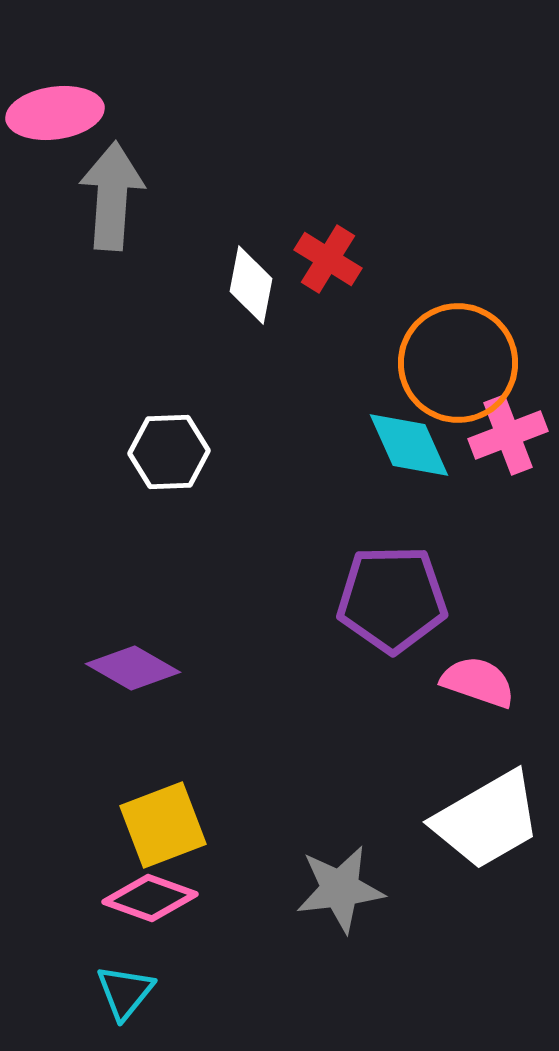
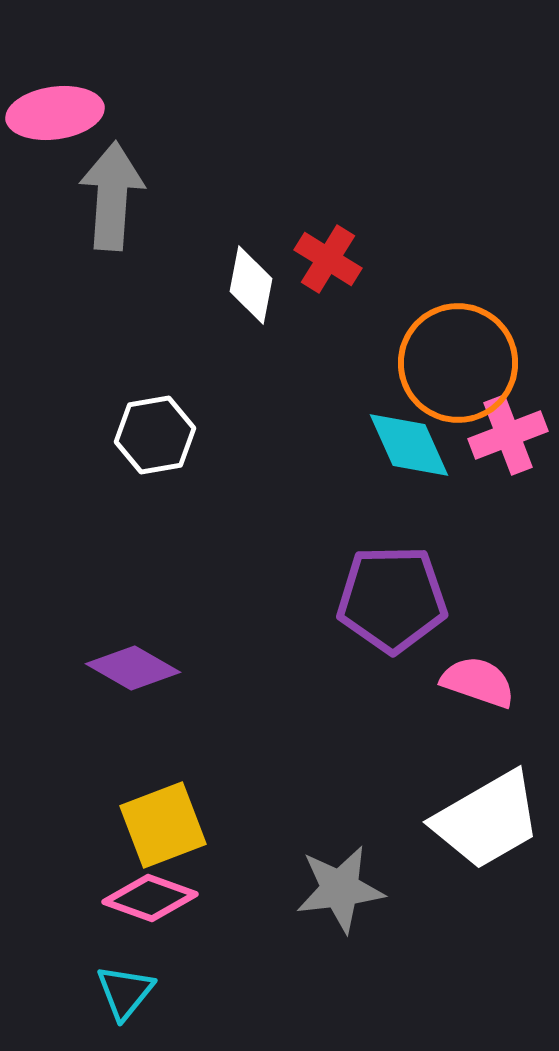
white hexagon: moved 14 px left, 17 px up; rotated 8 degrees counterclockwise
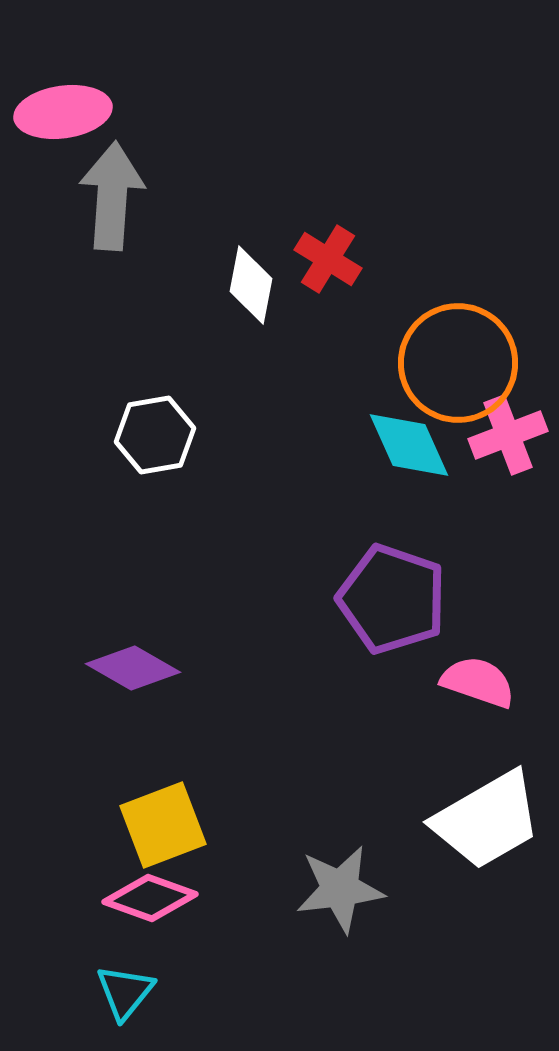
pink ellipse: moved 8 px right, 1 px up
purple pentagon: rotated 20 degrees clockwise
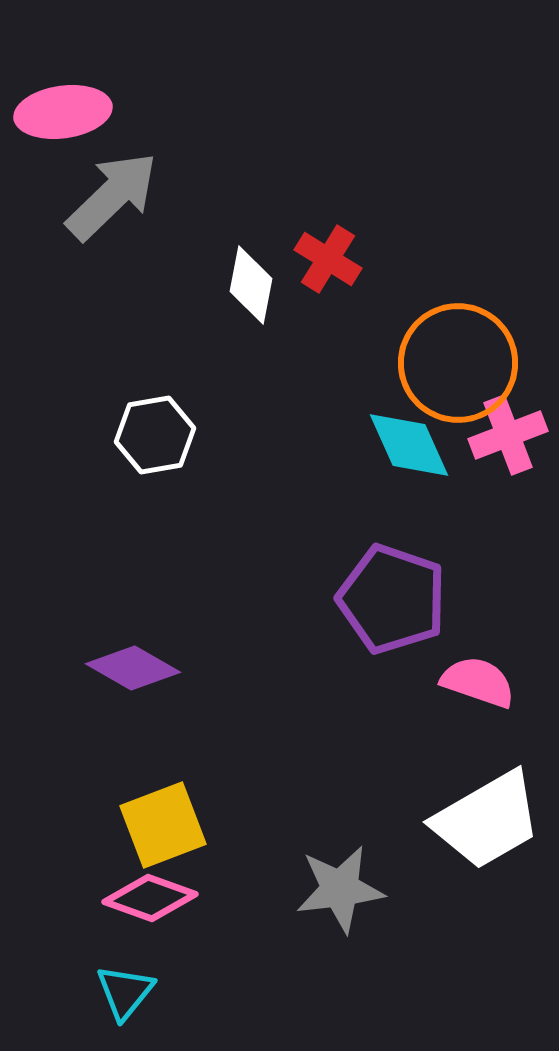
gray arrow: rotated 42 degrees clockwise
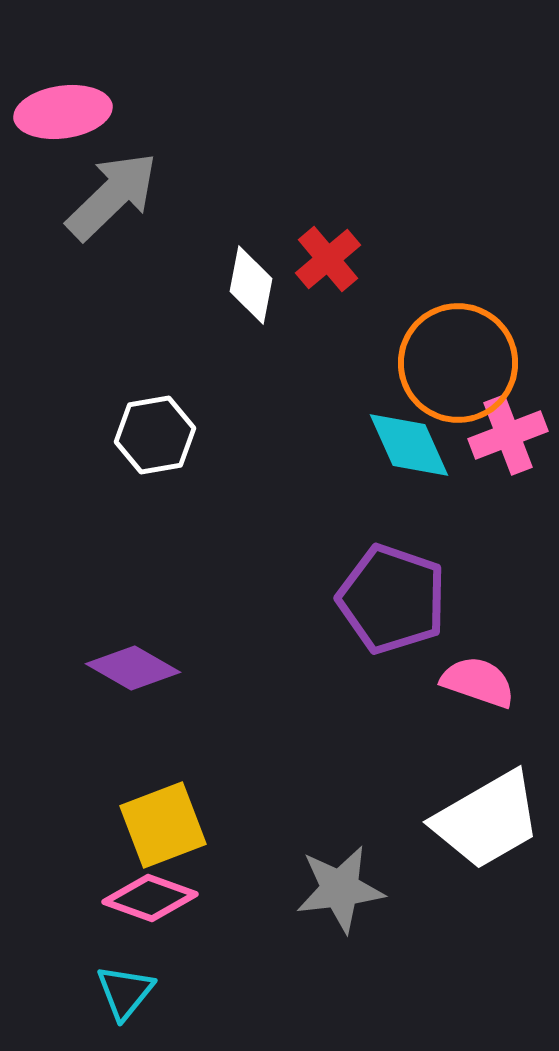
red cross: rotated 18 degrees clockwise
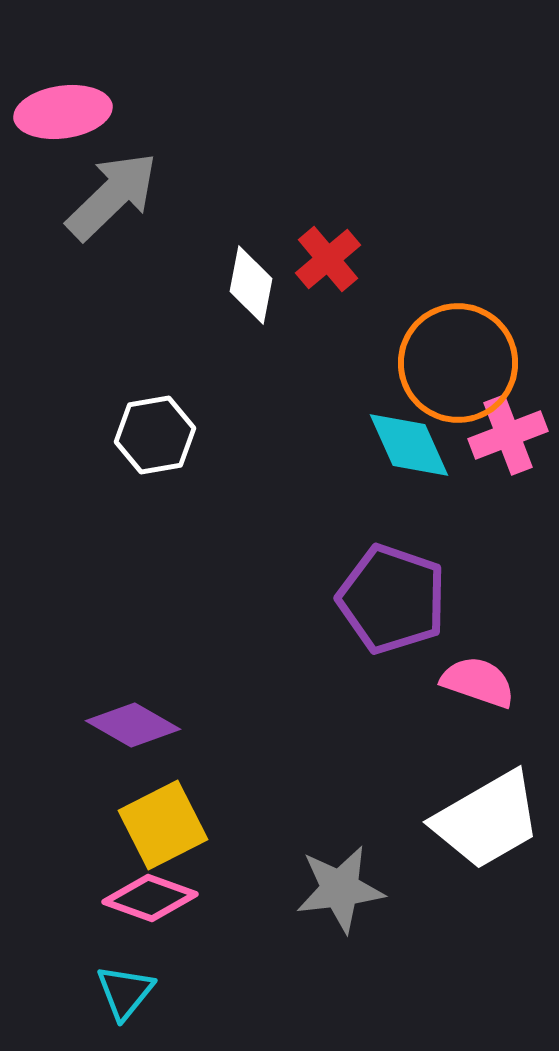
purple diamond: moved 57 px down
yellow square: rotated 6 degrees counterclockwise
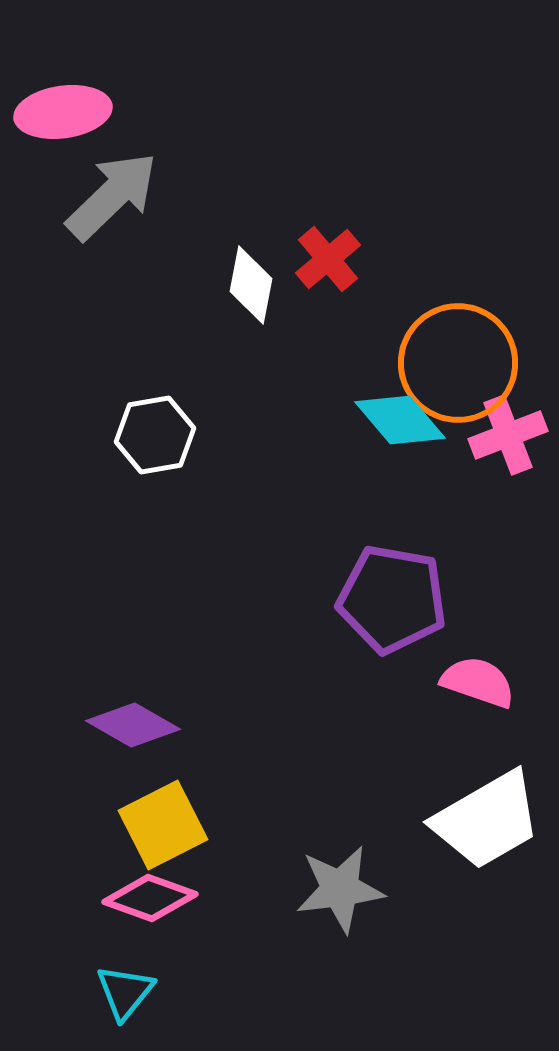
cyan diamond: moved 9 px left, 25 px up; rotated 16 degrees counterclockwise
purple pentagon: rotated 9 degrees counterclockwise
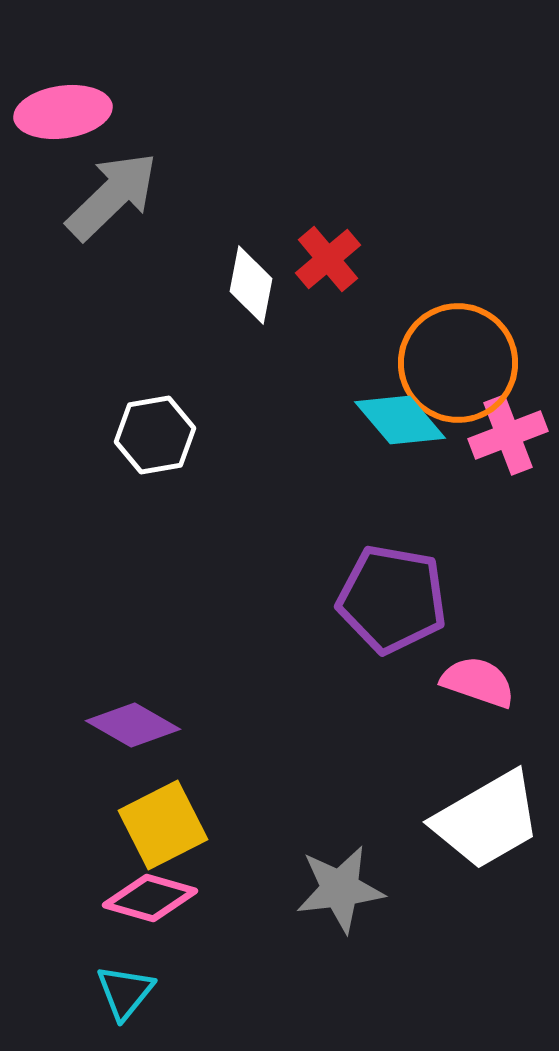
pink diamond: rotated 4 degrees counterclockwise
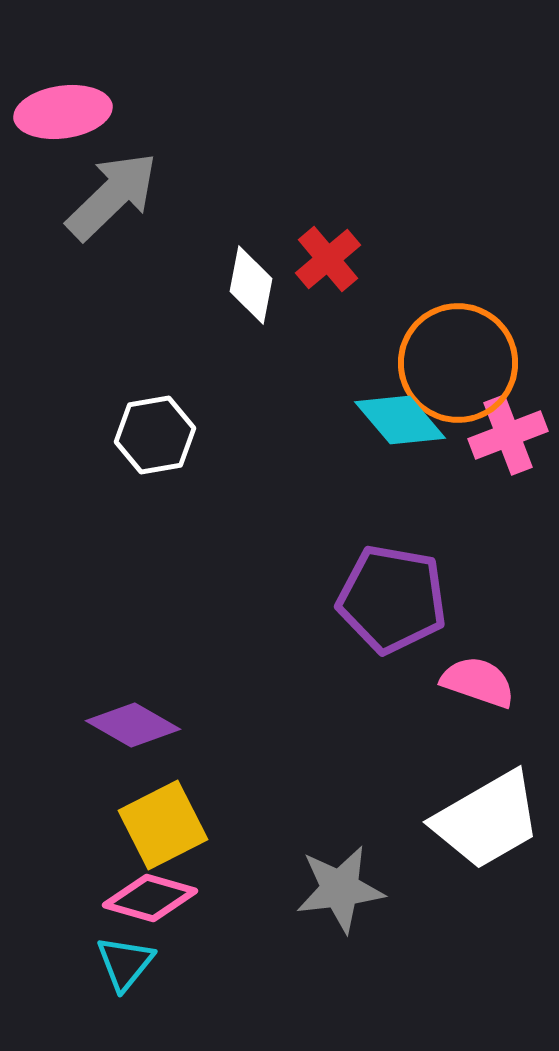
cyan triangle: moved 29 px up
